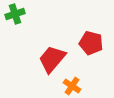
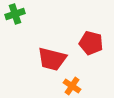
red trapezoid: rotated 116 degrees counterclockwise
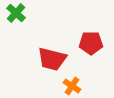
green cross: moved 1 px right, 1 px up; rotated 30 degrees counterclockwise
red pentagon: rotated 15 degrees counterclockwise
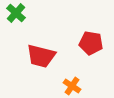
red pentagon: rotated 10 degrees clockwise
red trapezoid: moved 11 px left, 3 px up
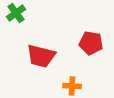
green cross: rotated 12 degrees clockwise
orange cross: rotated 30 degrees counterclockwise
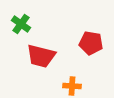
green cross: moved 5 px right, 11 px down; rotated 18 degrees counterclockwise
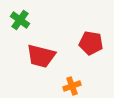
green cross: moved 1 px left, 4 px up
orange cross: rotated 24 degrees counterclockwise
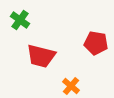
red pentagon: moved 5 px right
orange cross: moved 1 px left; rotated 30 degrees counterclockwise
